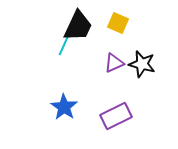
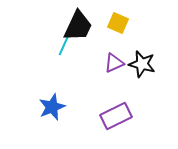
blue star: moved 12 px left; rotated 16 degrees clockwise
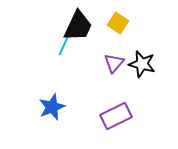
yellow square: rotated 10 degrees clockwise
purple triangle: rotated 25 degrees counterclockwise
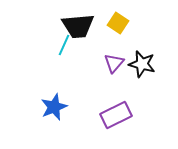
black trapezoid: rotated 60 degrees clockwise
blue star: moved 2 px right
purple rectangle: moved 1 px up
